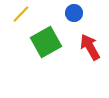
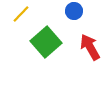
blue circle: moved 2 px up
green square: rotated 12 degrees counterclockwise
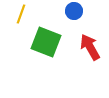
yellow line: rotated 24 degrees counterclockwise
green square: rotated 28 degrees counterclockwise
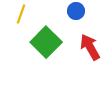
blue circle: moved 2 px right
green square: rotated 24 degrees clockwise
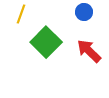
blue circle: moved 8 px right, 1 px down
red arrow: moved 1 px left, 4 px down; rotated 16 degrees counterclockwise
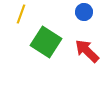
green square: rotated 12 degrees counterclockwise
red arrow: moved 2 px left
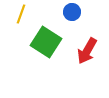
blue circle: moved 12 px left
red arrow: rotated 104 degrees counterclockwise
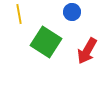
yellow line: moved 2 px left; rotated 30 degrees counterclockwise
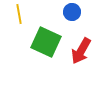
green square: rotated 8 degrees counterclockwise
red arrow: moved 6 px left
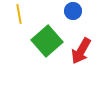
blue circle: moved 1 px right, 1 px up
green square: moved 1 px right, 1 px up; rotated 24 degrees clockwise
